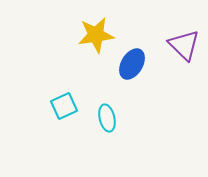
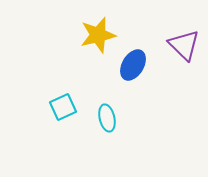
yellow star: moved 2 px right; rotated 6 degrees counterclockwise
blue ellipse: moved 1 px right, 1 px down
cyan square: moved 1 px left, 1 px down
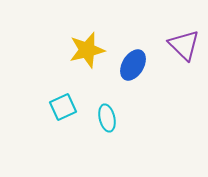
yellow star: moved 11 px left, 15 px down
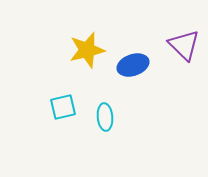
blue ellipse: rotated 40 degrees clockwise
cyan square: rotated 12 degrees clockwise
cyan ellipse: moved 2 px left, 1 px up; rotated 8 degrees clockwise
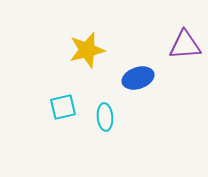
purple triangle: moved 1 px right; rotated 48 degrees counterclockwise
blue ellipse: moved 5 px right, 13 px down
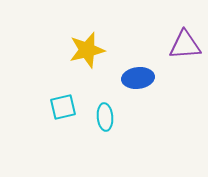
blue ellipse: rotated 12 degrees clockwise
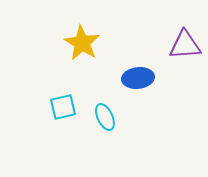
yellow star: moved 5 px left, 7 px up; rotated 27 degrees counterclockwise
cyan ellipse: rotated 20 degrees counterclockwise
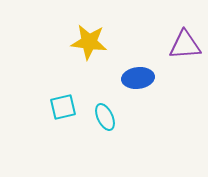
yellow star: moved 7 px right, 1 px up; rotated 24 degrees counterclockwise
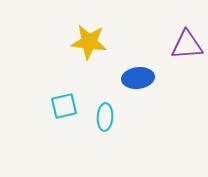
purple triangle: moved 2 px right
cyan square: moved 1 px right, 1 px up
cyan ellipse: rotated 28 degrees clockwise
